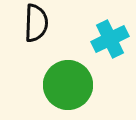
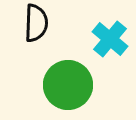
cyan cross: rotated 24 degrees counterclockwise
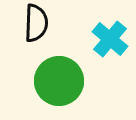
green circle: moved 9 px left, 4 px up
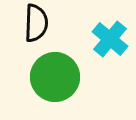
green circle: moved 4 px left, 4 px up
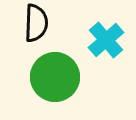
cyan cross: moved 4 px left, 1 px down; rotated 9 degrees clockwise
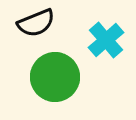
black semicircle: rotated 66 degrees clockwise
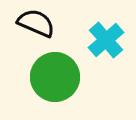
black semicircle: rotated 135 degrees counterclockwise
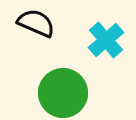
green circle: moved 8 px right, 16 px down
